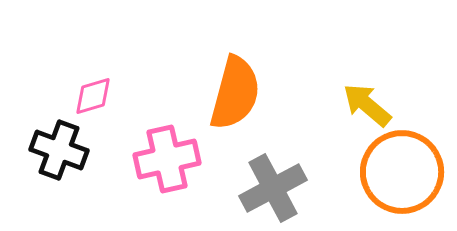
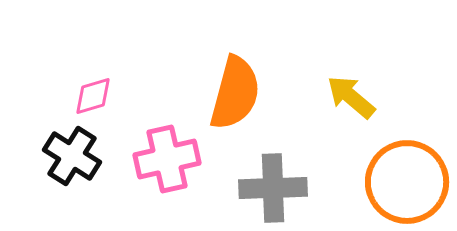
yellow arrow: moved 16 px left, 8 px up
black cross: moved 13 px right, 6 px down; rotated 12 degrees clockwise
orange circle: moved 5 px right, 10 px down
gray cross: rotated 26 degrees clockwise
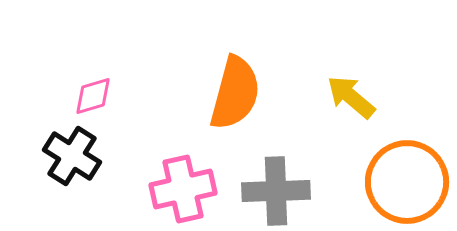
pink cross: moved 16 px right, 30 px down
gray cross: moved 3 px right, 3 px down
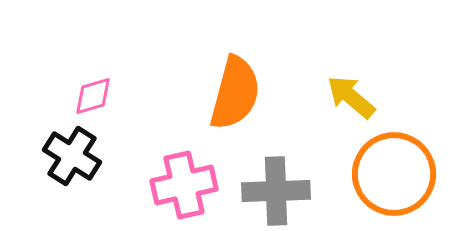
orange circle: moved 13 px left, 8 px up
pink cross: moved 1 px right, 4 px up
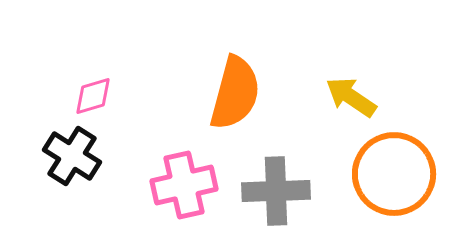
yellow arrow: rotated 6 degrees counterclockwise
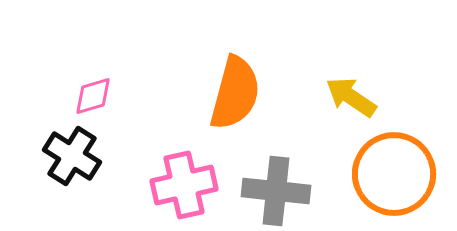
gray cross: rotated 8 degrees clockwise
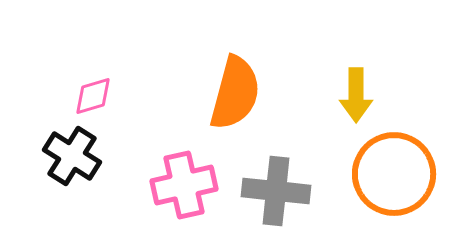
yellow arrow: moved 5 px right, 2 px up; rotated 124 degrees counterclockwise
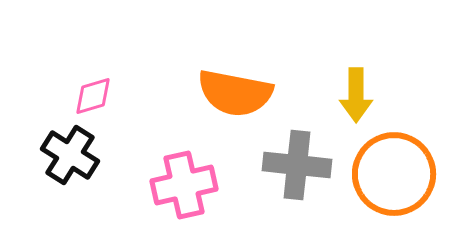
orange semicircle: rotated 86 degrees clockwise
black cross: moved 2 px left, 1 px up
gray cross: moved 21 px right, 26 px up
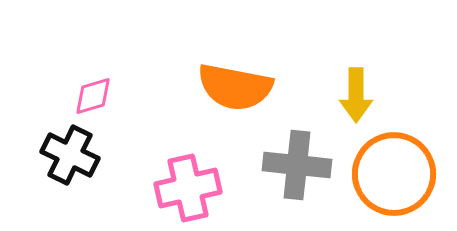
orange semicircle: moved 6 px up
black cross: rotated 6 degrees counterclockwise
pink cross: moved 4 px right, 3 px down
